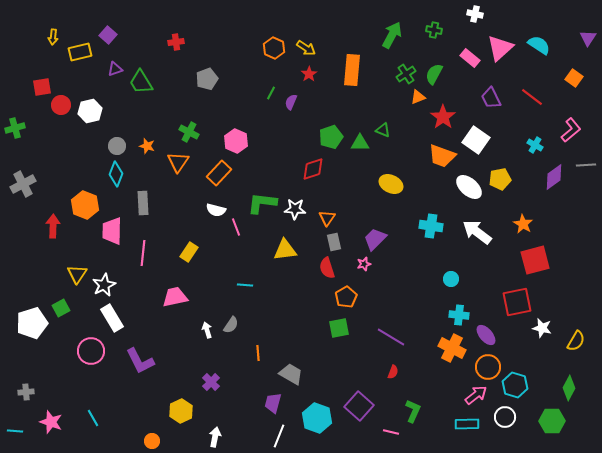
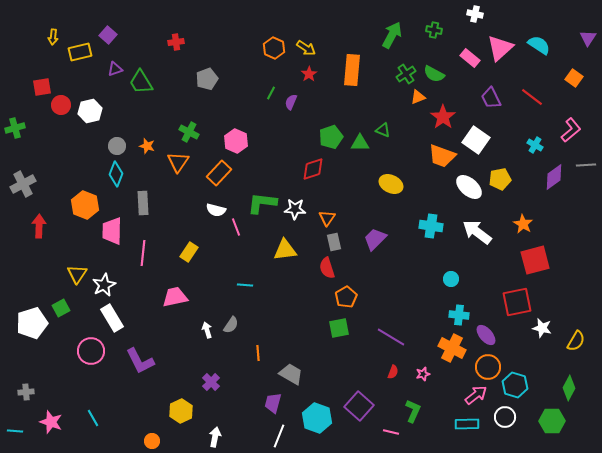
green semicircle at (434, 74): rotated 90 degrees counterclockwise
red arrow at (53, 226): moved 14 px left
pink star at (364, 264): moved 59 px right, 110 px down
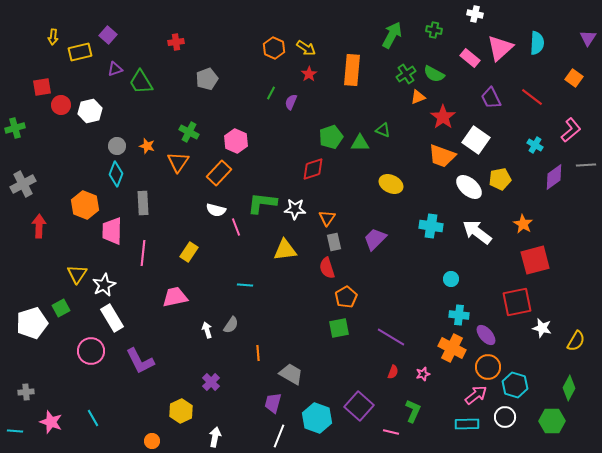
cyan semicircle at (539, 45): moved 2 px left, 2 px up; rotated 60 degrees clockwise
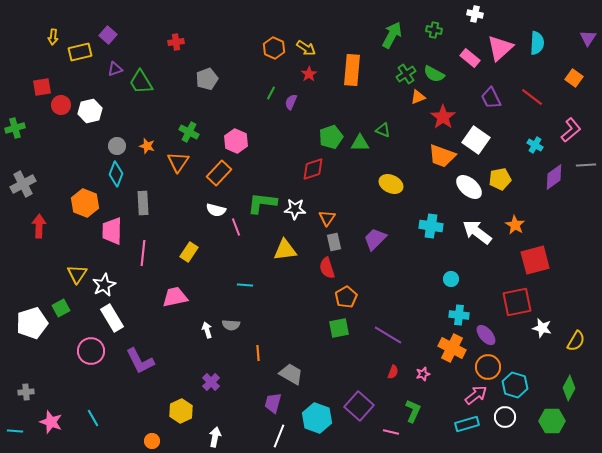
orange hexagon at (85, 205): moved 2 px up
orange star at (523, 224): moved 8 px left, 1 px down
gray semicircle at (231, 325): rotated 60 degrees clockwise
purple line at (391, 337): moved 3 px left, 2 px up
cyan rectangle at (467, 424): rotated 15 degrees counterclockwise
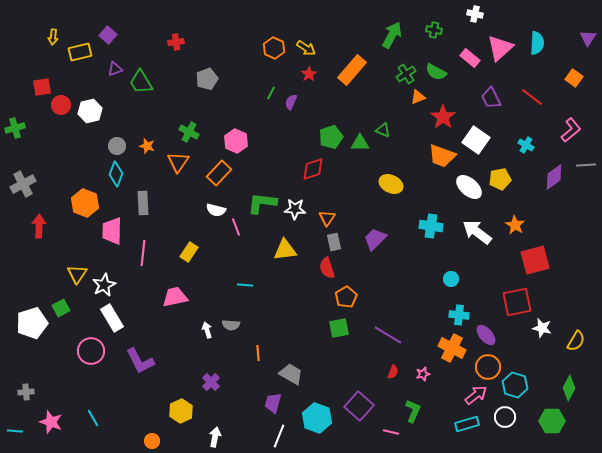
orange rectangle at (352, 70): rotated 36 degrees clockwise
green semicircle at (434, 74): moved 2 px right, 2 px up
cyan cross at (535, 145): moved 9 px left
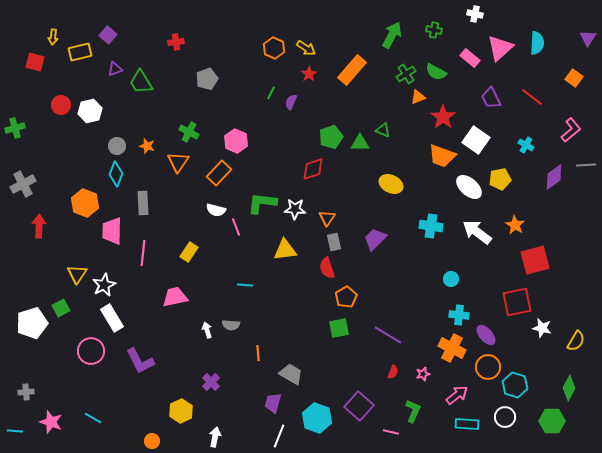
red square at (42, 87): moved 7 px left, 25 px up; rotated 24 degrees clockwise
pink arrow at (476, 395): moved 19 px left
cyan line at (93, 418): rotated 30 degrees counterclockwise
cyan rectangle at (467, 424): rotated 20 degrees clockwise
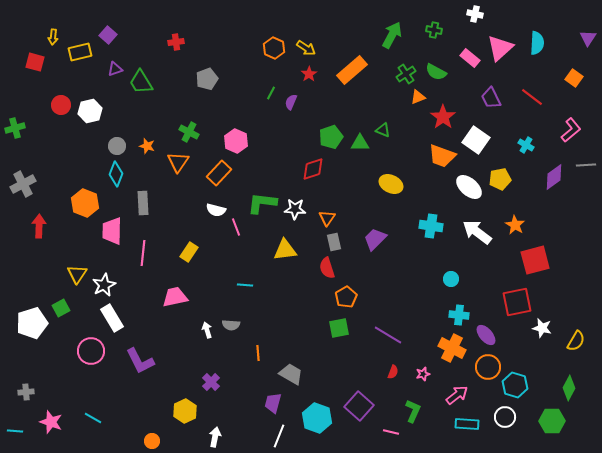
orange rectangle at (352, 70): rotated 8 degrees clockwise
yellow hexagon at (181, 411): moved 4 px right
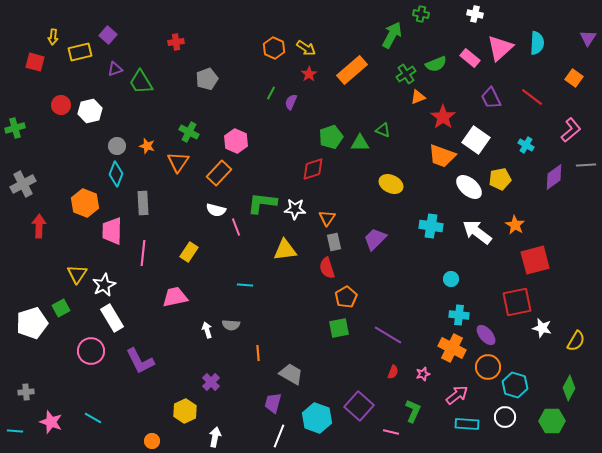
green cross at (434, 30): moved 13 px left, 16 px up
green semicircle at (436, 72): moved 8 px up; rotated 50 degrees counterclockwise
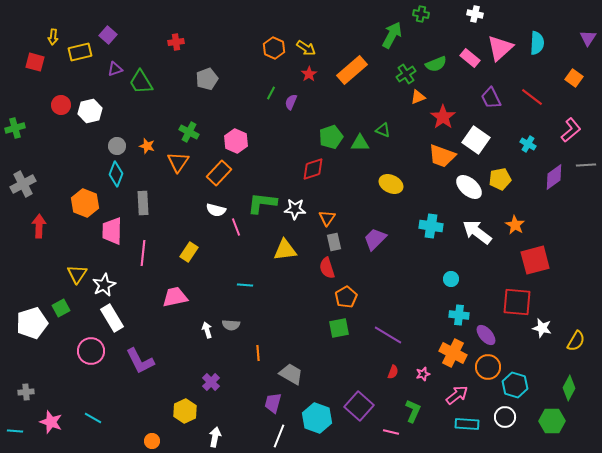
cyan cross at (526, 145): moved 2 px right, 1 px up
red square at (517, 302): rotated 16 degrees clockwise
orange cross at (452, 348): moved 1 px right, 5 px down
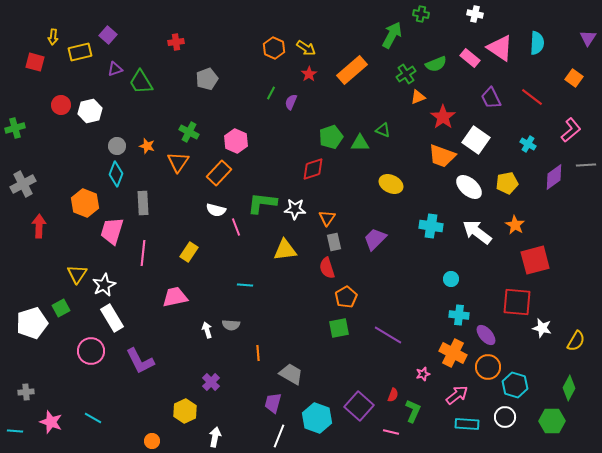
pink triangle at (500, 48): rotated 44 degrees counterclockwise
yellow pentagon at (500, 179): moved 7 px right, 4 px down
pink trapezoid at (112, 231): rotated 16 degrees clockwise
red semicircle at (393, 372): moved 23 px down
